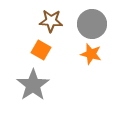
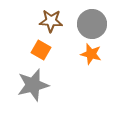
gray star: rotated 20 degrees clockwise
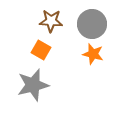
orange star: moved 2 px right
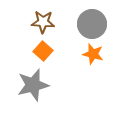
brown star: moved 8 px left, 1 px down
orange square: moved 2 px right, 1 px down; rotated 12 degrees clockwise
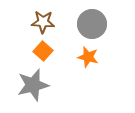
orange star: moved 5 px left, 3 px down
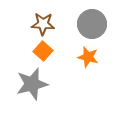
brown star: moved 2 px down
gray star: moved 1 px left, 1 px up
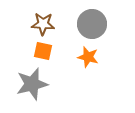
orange square: rotated 30 degrees counterclockwise
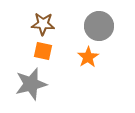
gray circle: moved 7 px right, 2 px down
orange star: rotated 25 degrees clockwise
gray star: moved 1 px left
